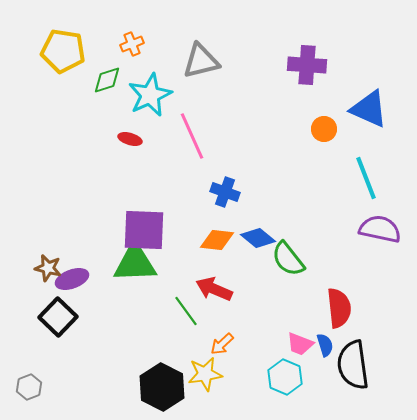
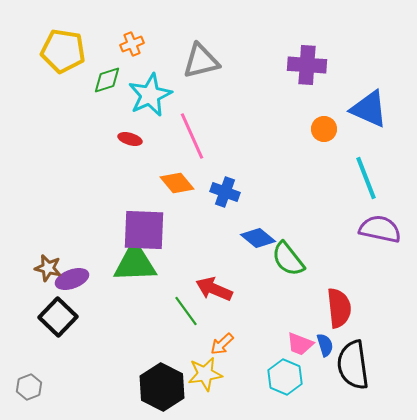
orange diamond: moved 40 px left, 57 px up; rotated 44 degrees clockwise
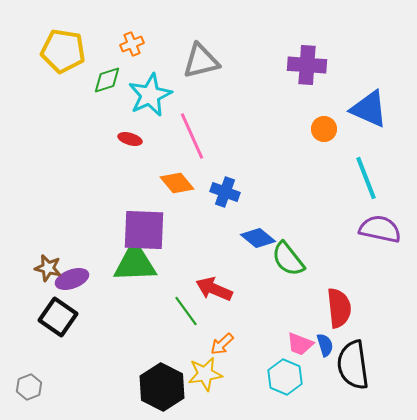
black square: rotated 9 degrees counterclockwise
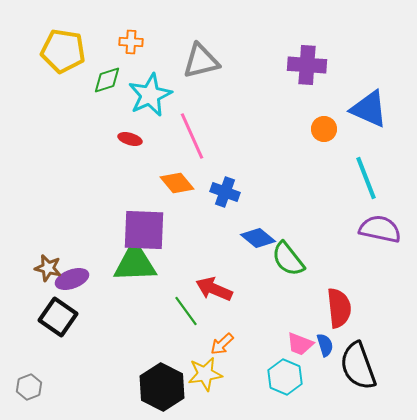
orange cross: moved 1 px left, 2 px up; rotated 25 degrees clockwise
black semicircle: moved 5 px right, 1 px down; rotated 12 degrees counterclockwise
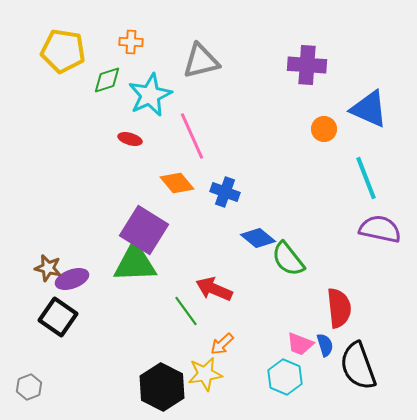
purple square: rotated 30 degrees clockwise
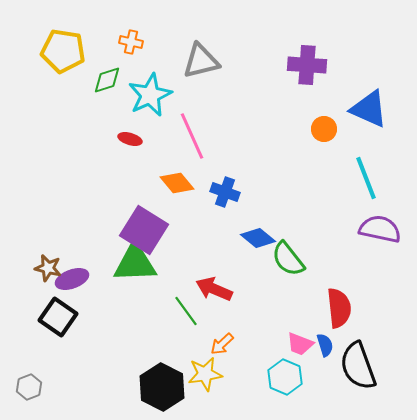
orange cross: rotated 10 degrees clockwise
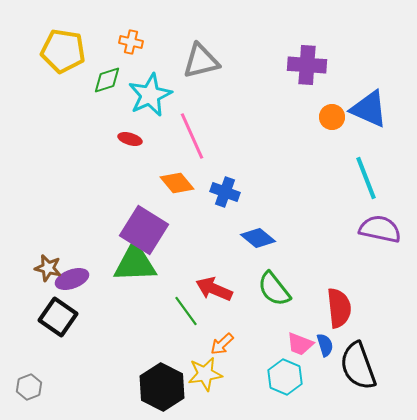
orange circle: moved 8 px right, 12 px up
green semicircle: moved 14 px left, 30 px down
